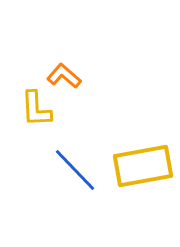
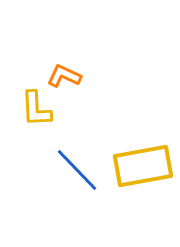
orange L-shape: rotated 16 degrees counterclockwise
blue line: moved 2 px right
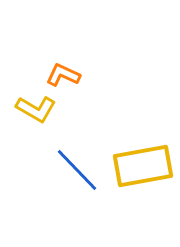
orange L-shape: moved 1 px left, 1 px up
yellow L-shape: rotated 57 degrees counterclockwise
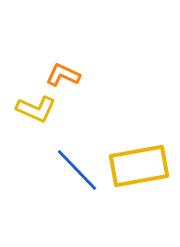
yellow L-shape: rotated 6 degrees counterclockwise
yellow rectangle: moved 4 px left
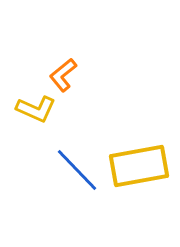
orange L-shape: rotated 64 degrees counterclockwise
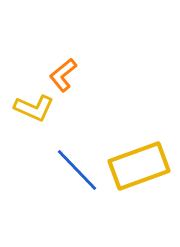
yellow L-shape: moved 2 px left, 1 px up
yellow rectangle: rotated 10 degrees counterclockwise
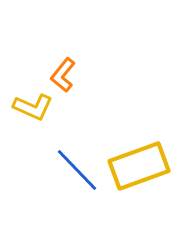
orange L-shape: rotated 12 degrees counterclockwise
yellow L-shape: moved 1 px left, 1 px up
